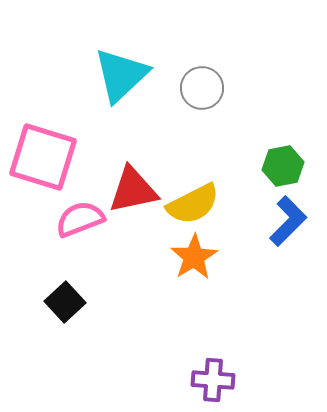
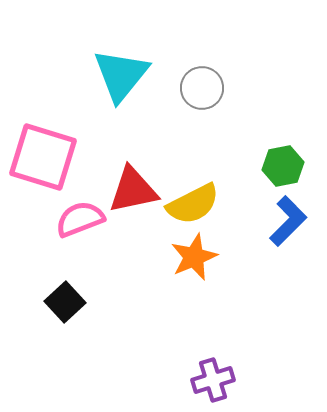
cyan triangle: rotated 8 degrees counterclockwise
orange star: rotated 9 degrees clockwise
purple cross: rotated 21 degrees counterclockwise
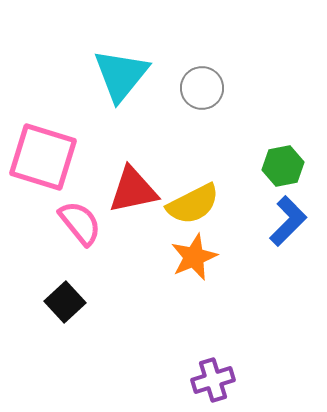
pink semicircle: moved 4 px down; rotated 72 degrees clockwise
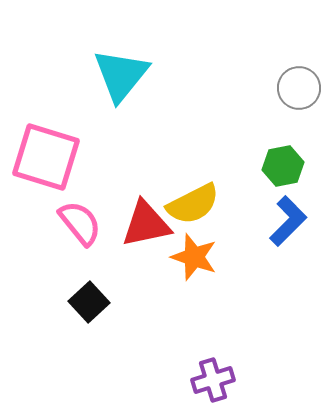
gray circle: moved 97 px right
pink square: moved 3 px right
red triangle: moved 13 px right, 34 px down
orange star: rotated 30 degrees counterclockwise
black square: moved 24 px right
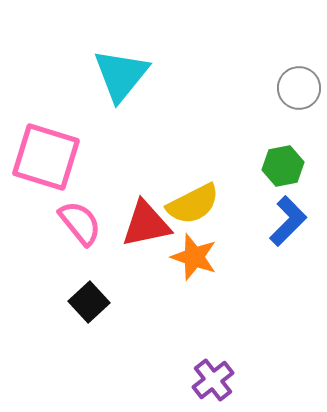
purple cross: rotated 21 degrees counterclockwise
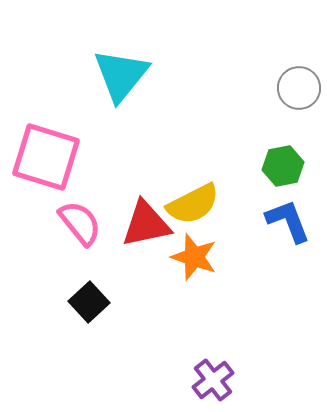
blue L-shape: rotated 66 degrees counterclockwise
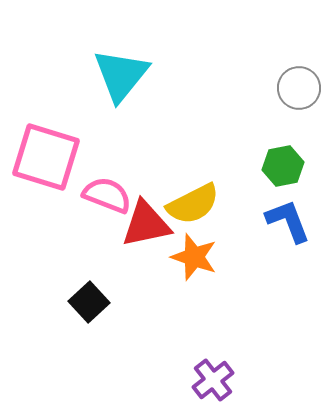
pink semicircle: moved 27 px right, 28 px up; rotated 30 degrees counterclockwise
